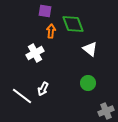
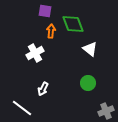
white line: moved 12 px down
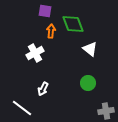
gray cross: rotated 14 degrees clockwise
